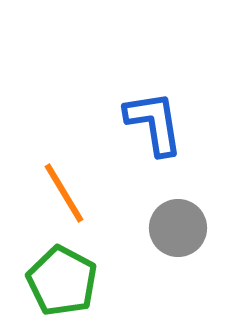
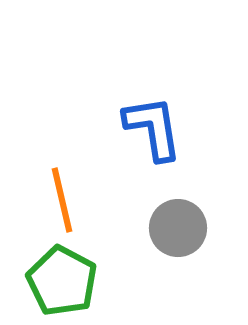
blue L-shape: moved 1 px left, 5 px down
orange line: moved 2 px left, 7 px down; rotated 18 degrees clockwise
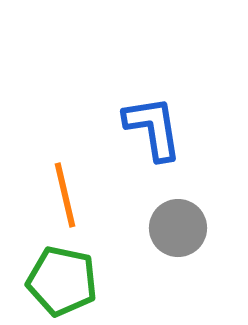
orange line: moved 3 px right, 5 px up
green pentagon: rotated 16 degrees counterclockwise
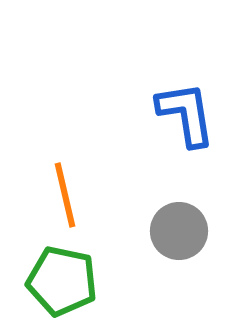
blue L-shape: moved 33 px right, 14 px up
gray circle: moved 1 px right, 3 px down
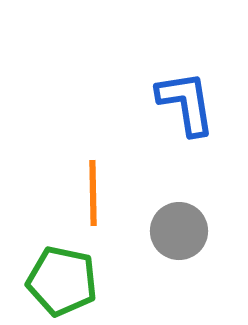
blue L-shape: moved 11 px up
orange line: moved 28 px right, 2 px up; rotated 12 degrees clockwise
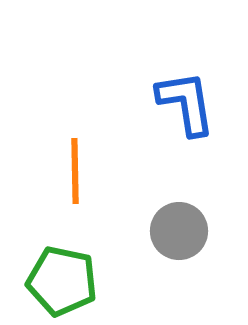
orange line: moved 18 px left, 22 px up
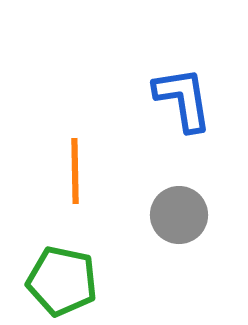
blue L-shape: moved 3 px left, 4 px up
gray circle: moved 16 px up
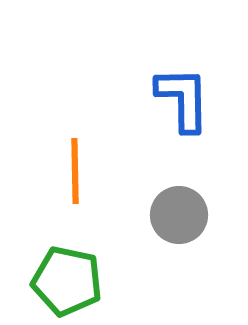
blue L-shape: rotated 8 degrees clockwise
green pentagon: moved 5 px right
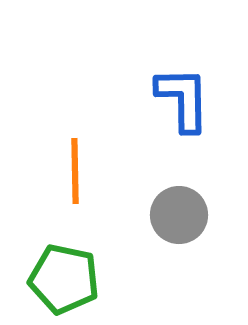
green pentagon: moved 3 px left, 2 px up
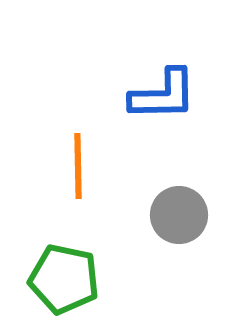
blue L-shape: moved 20 px left, 4 px up; rotated 90 degrees clockwise
orange line: moved 3 px right, 5 px up
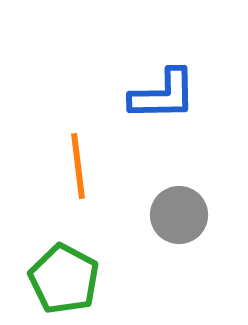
orange line: rotated 6 degrees counterclockwise
green pentagon: rotated 16 degrees clockwise
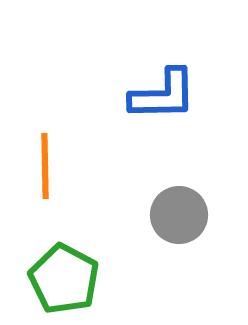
orange line: moved 33 px left; rotated 6 degrees clockwise
